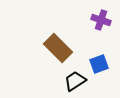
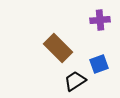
purple cross: moved 1 px left; rotated 24 degrees counterclockwise
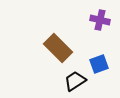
purple cross: rotated 18 degrees clockwise
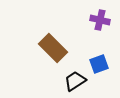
brown rectangle: moved 5 px left
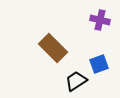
black trapezoid: moved 1 px right
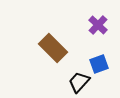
purple cross: moved 2 px left, 5 px down; rotated 30 degrees clockwise
black trapezoid: moved 3 px right, 1 px down; rotated 15 degrees counterclockwise
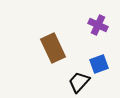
purple cross: rotated 18 degrees counterclockwise
brown rectangle: rotated 20 degrees clockwise
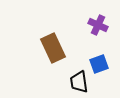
black trapezoid: rotated 50 degrees counterclockwise
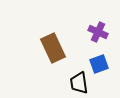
purple cross: moved 7 px down
black trapezoid: moved 1 px down
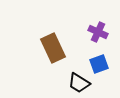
black trapezoid: rotated 50 degrees counterclockwise
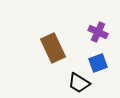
blue square: moved 1 px left, 1 px up
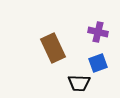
purple cross: rotated 12 degrees counterclockwise
black trapezoid: rotated 30 degrees counterclockwise
